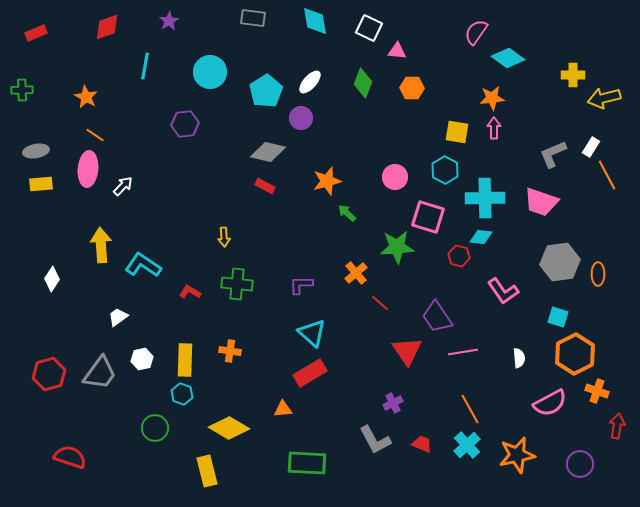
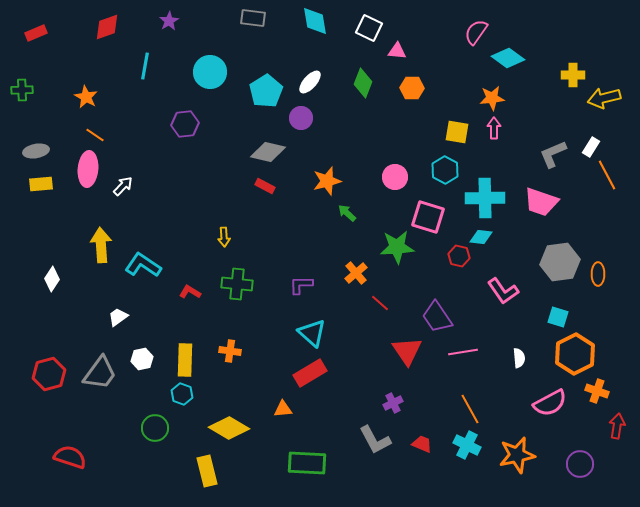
cyan cross at (467, 445): rotated 20 degrees counterclockwise
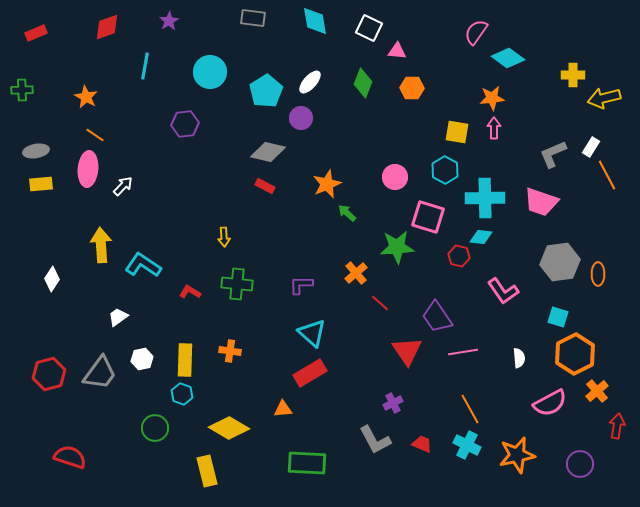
orange star at (327, 181): moved 3 px down; rotated 8 degrees counterclockwise
orange cross at (597, 391): rotated 30 degrees clockwise
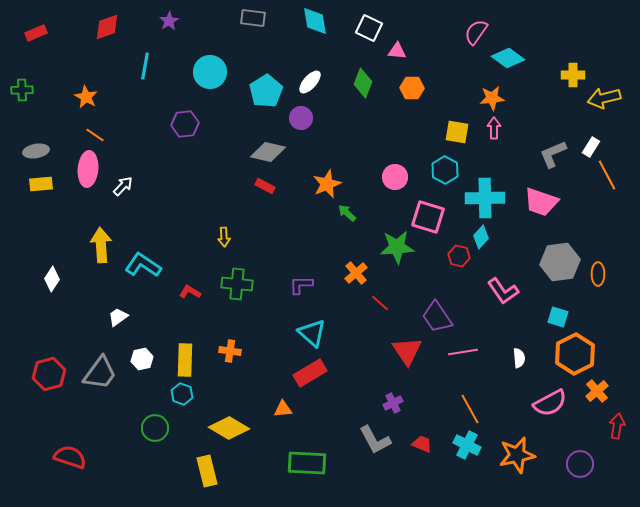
cyan diamond at (481, 237): rotated 55 degrees counterclockwise
